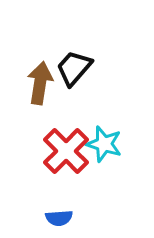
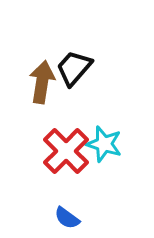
brown arrow: moved 2 px right, 1 px up
blue semicircle: moved 8 px right; rotated 40 degrees clockwise
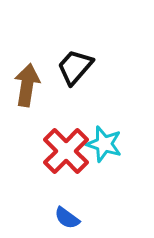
black trapezoid: moved 1 px right, 1 px up
brown arrow: moved 15 px left, 3 px down
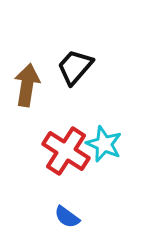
cyan star: rotated 6 degrees clockwise
red cross: rotated 12 degrees counterclockwise
blue semicircle: moved 1 px up
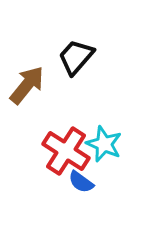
black trapezoid: moved 1 px right, 10 px up
brown arrow: rotated 30 degrees clockwise
blue semicircle: moved 14 px right, 35 px up
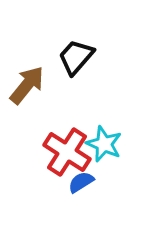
red cross: moved 1 px right, 1 px down
blue semicircle: rotated 112 degrees clockwise
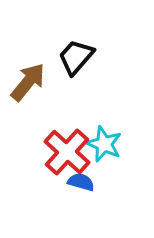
brown arrow: moved 1 px right, 3 px up
red cross: rotated 9 degrees clockwise
blue semicircle: rotated 48 degrees clockwise
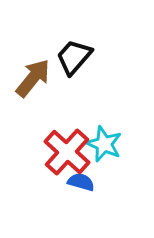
black trapezoid: moved 2 px left
brown arrow: moved 5 px right, 4 px up
